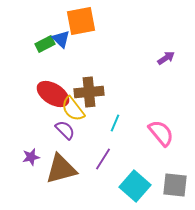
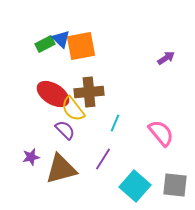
orange square: moved 25 px down
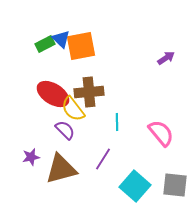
cyan line: moved 2 px right, 1 px up; rotated 24 degrees counterclockwise
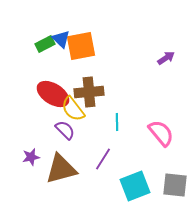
cyan square: rotated 28 degrees clockwise
